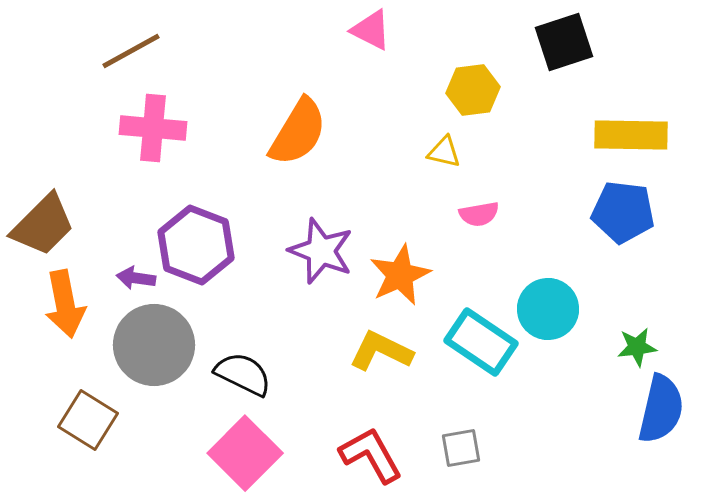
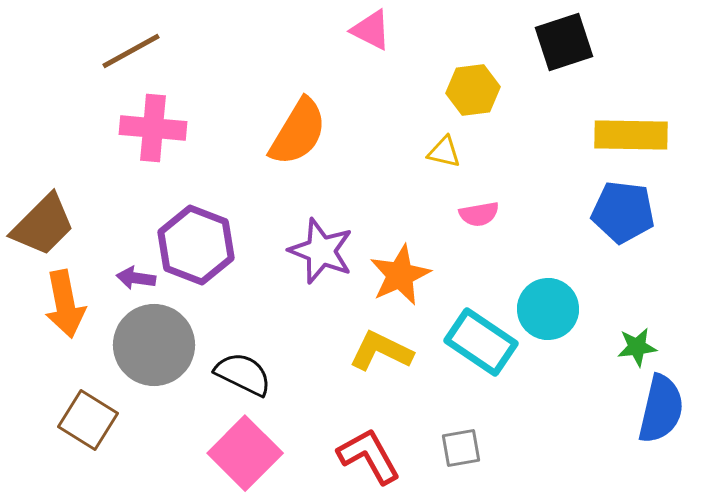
red L-shape: moved 2 px left, 1 px down
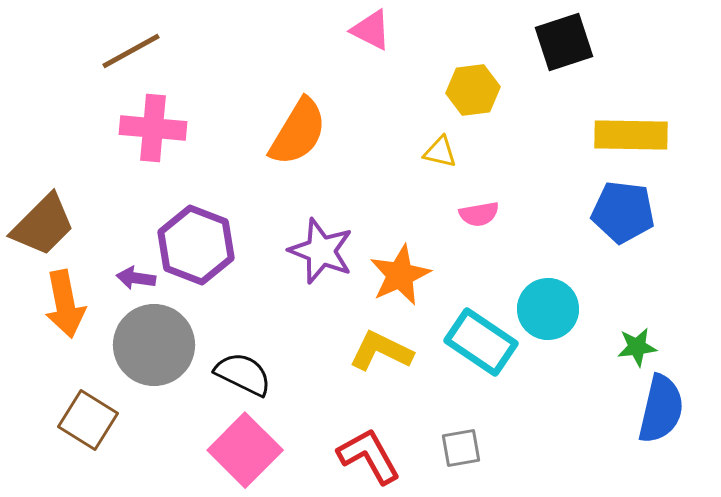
yellow triangle: moved 4 px left
pink square: moved 3 px up
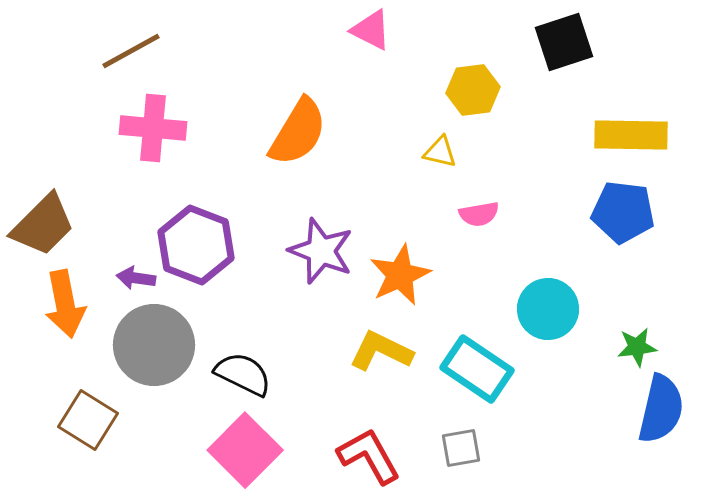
cyan rectangle: moved 4 px left, 27 px down
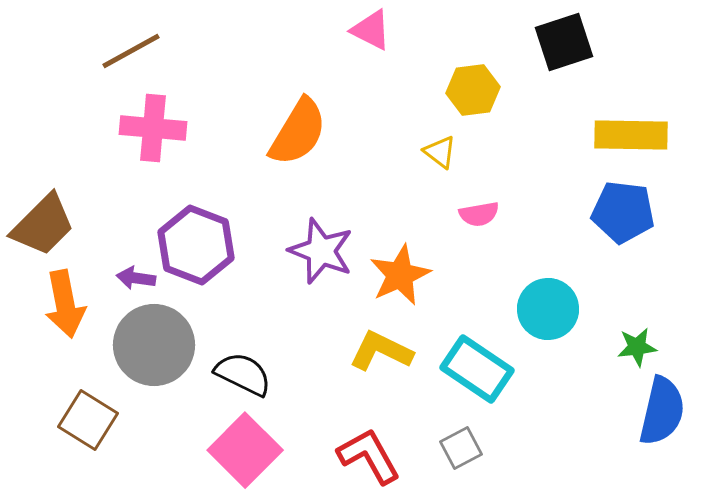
yellow triangle: rotated 24 degrees clockwise
blue semicircle: moved 1 px right, 2 px down
gray square: rotated 18 degrees counterclockwise
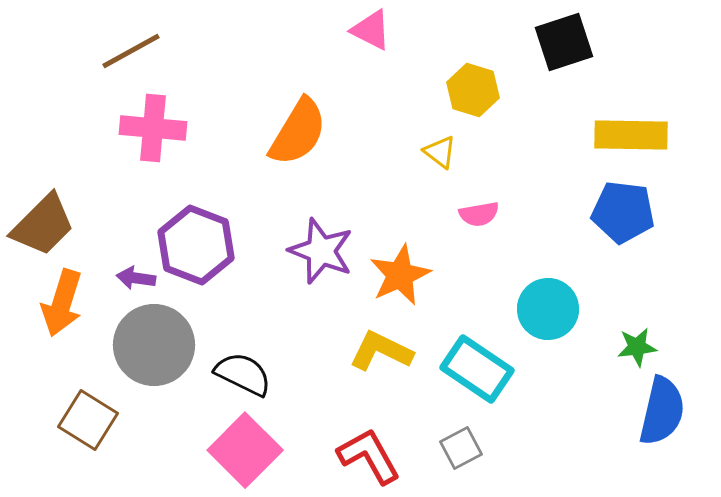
yellow hexagon: rotated 24 degrees clockwise
orange arrow: moved 3 px left, 1 px up; rotated 28 degrees clockwise
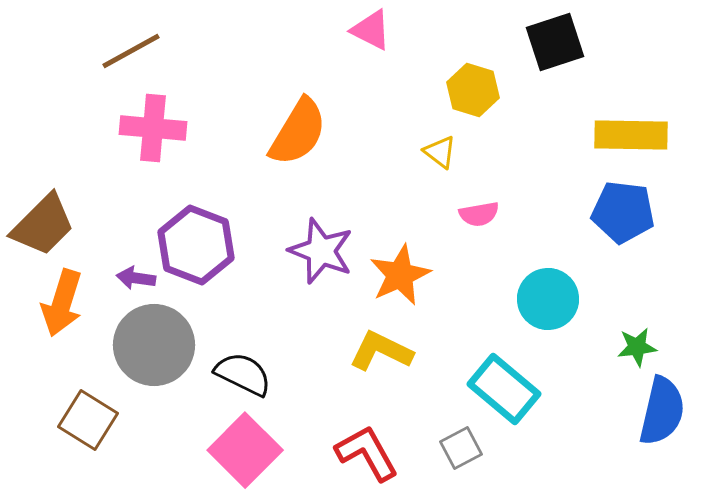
black square: moved 9 px left
cyan circle: moved 10 px up
cyan rectangle: moved 27 px right, 20 px down; rotated 6 degrees clockwise
red L-shape: moved 2 px left, 3 px up
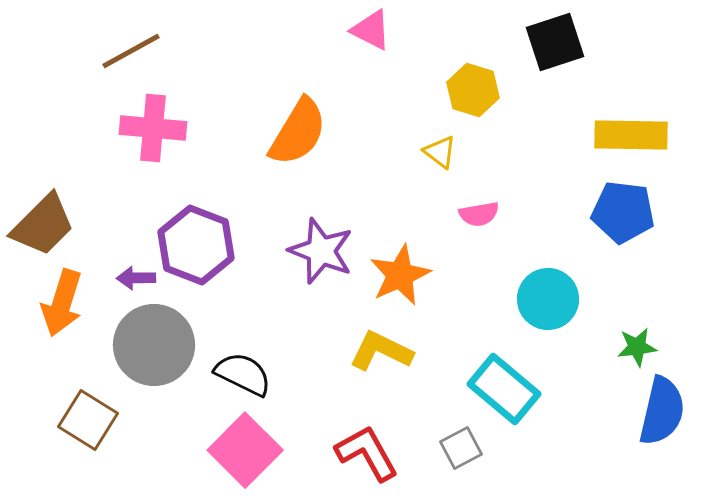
purple arrow: rotated 9 degrees counterclockwise
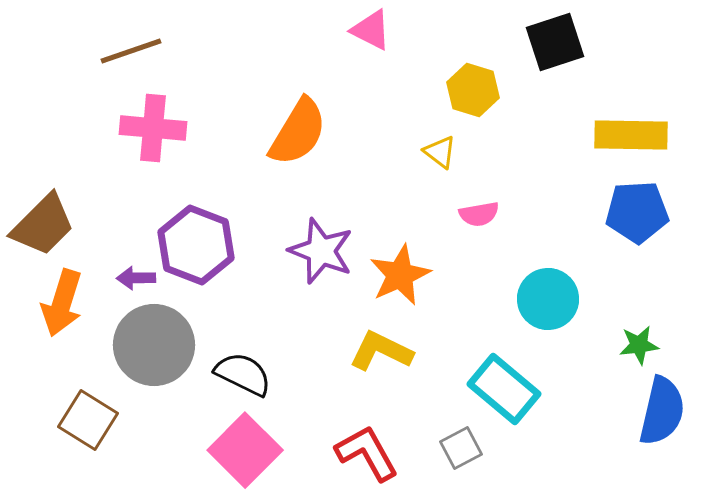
brown line: rotated 10 degrees clockwise
blue pentagon: moved 14 px right; rotated 10 degrees counterclockwise
green star: moved 2 px right, 2 px up
